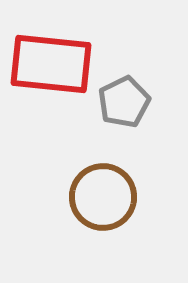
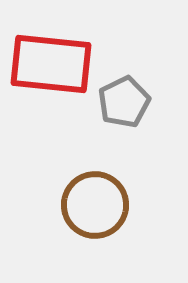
brown circle: moved 8 px left, 8 px down
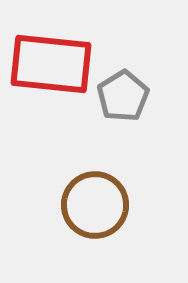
gray pentagon: moved 1 px left, 6 px up; rotated 6 degrees counterclockwise
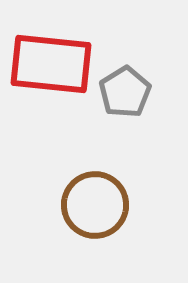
gray pentagon: moved 2 px right, 4 px up
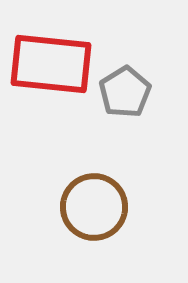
brown circle: moved 1 px left, 2 px down
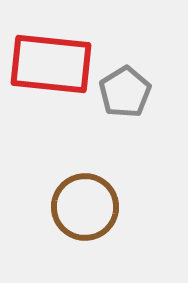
brown circle: moved 9 px left
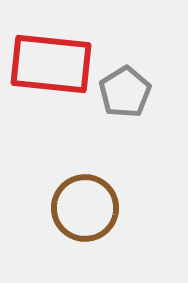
brown circle: moved 1 px down
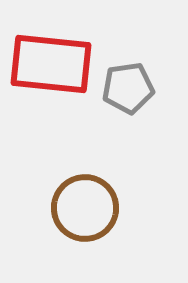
gray pentagon: moved 3 px right, 4 px up; rotated 24 degrees clockwise
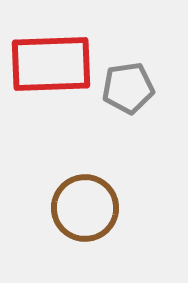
red rectangle: rotated 8 degrees counterclockwise
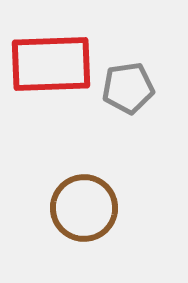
brown circle: moved 1 px left
